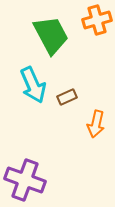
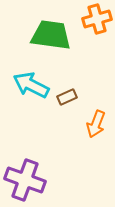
orange cross: moved 1 px up
green trapezoid: rotated 54 degrees counterclockwise
cyan arrow: moved 2 px left; rotated 141 degrees clockwise
orange arrow: rotated 8 degrees clockwise
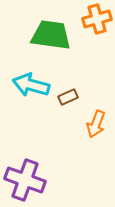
cyan arrow: rotated 12 degrees counterclockwise
brown rectangle: moved 1 px right
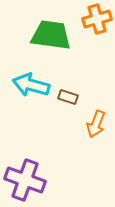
brown rectangle: rotated 42 degrees clockwise
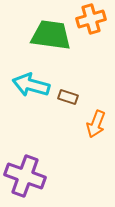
orange cross: moved 6 px left
purple cross: moved 4 px up
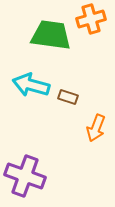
orange arrow: moved 4 px down
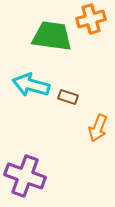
green trapezoid: moved 1 px right, 1 px down
orange arrow: moved 2 px right
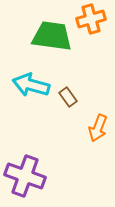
brown rectangle: rotated 36 degrees clockwise
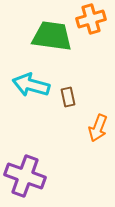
brown rectangle: rotated 24 degrees clockwise
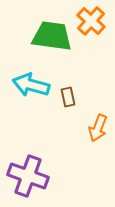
orange cross: moved 2 px down; rotated 32 degrees counterclockwise
purple cross: moved 3 px right
